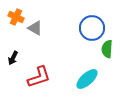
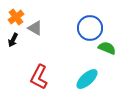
orange cross: rotated 28 degrees clockwise
blue circle: moved 2 px left
green semicircle: moved 1 px up; rotated 108 degrees clockwise
black arrow: moved 18 px up
red L-shape: rotated 135 degrees clockwise
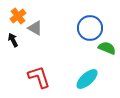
orange cross: moved 2 px right, 1 px up
black arrow: rotated 128 degrees clockwise
red L-shape: rotated 135 degrees clockwise
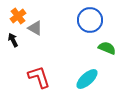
blue circle: moved 8 px up
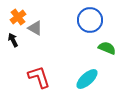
orange cross: moved 1 px down
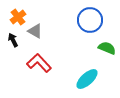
gray triangle: moved 3 px down
red L-shape: moved 14 px up; rotated 25 degrees counterclockwise
